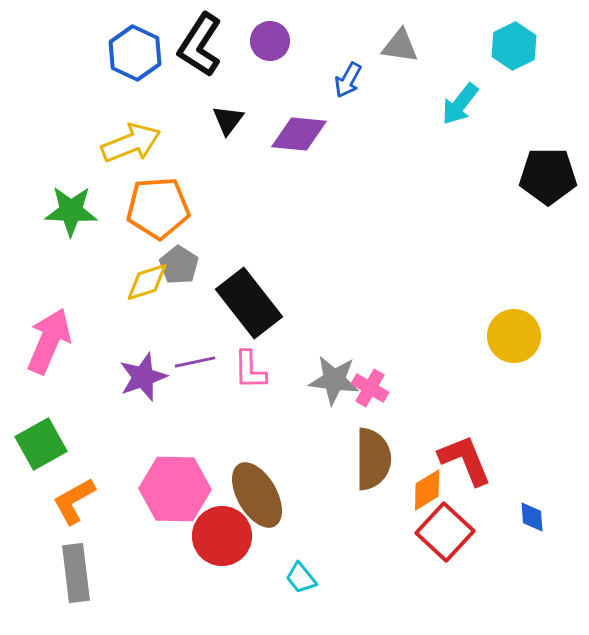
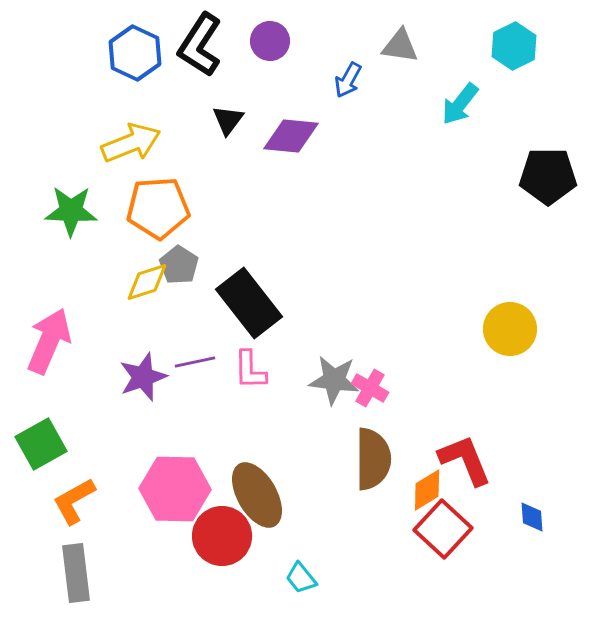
purple diamond: moved 8 px left, 2 px down
yellow circle: moved 4 px left, 7 px up
red square: moved 2 px left, 3 px up
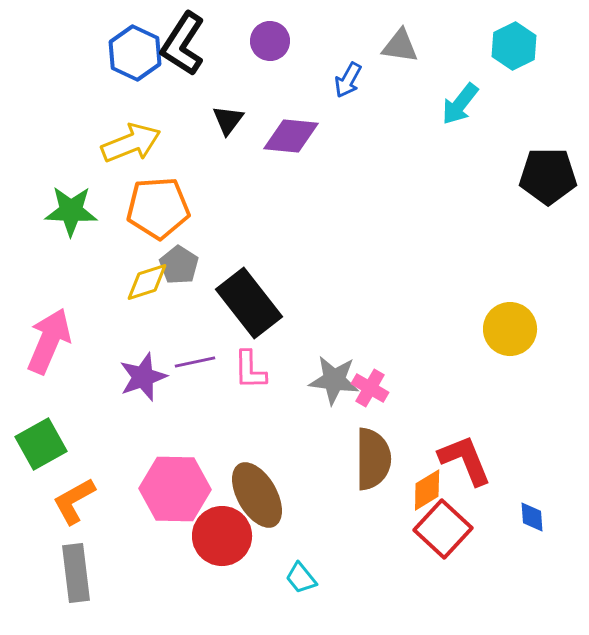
black L-shape: moved 17 px left, 1 px up
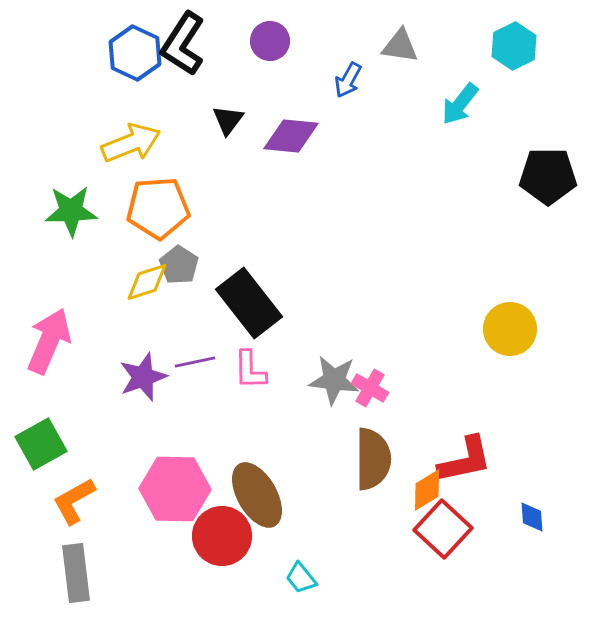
green star: rotated 4 degrees counterclockwise
red L-shape: rotated 100 degrees clockwise
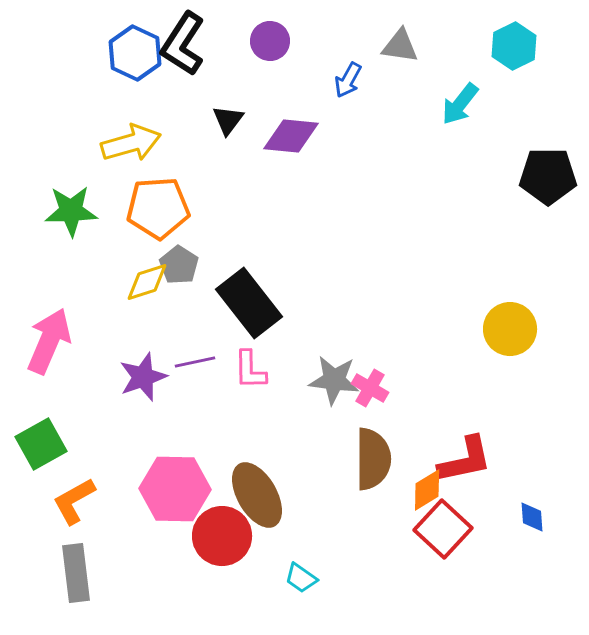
yellow arrow: rotated 6 degrees clockwise
cyan trapezoid: rotated 16 degrees counterclockwise
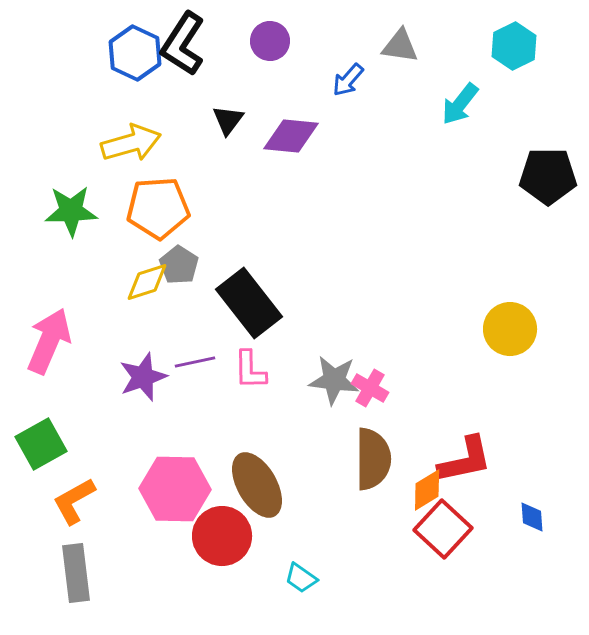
blue arrow: rotated 12 degrees clockwise
brown ellipse: moved 10 px up
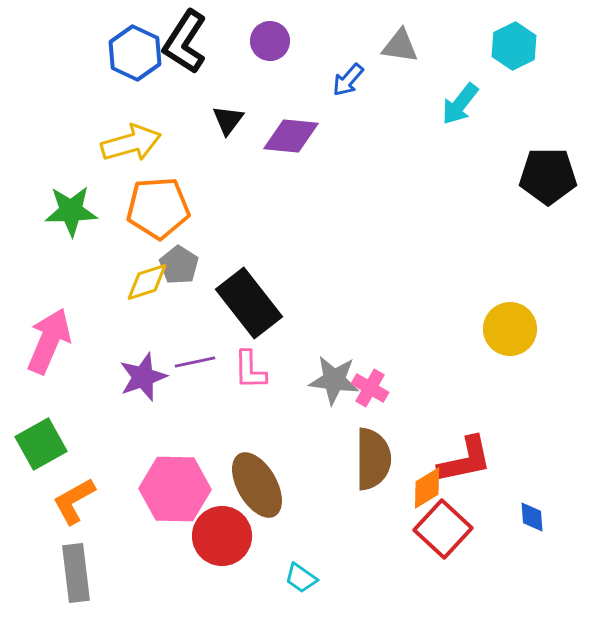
black L-shape: moved 2 px right, 2 px up
orange diamond: moved 2 px up
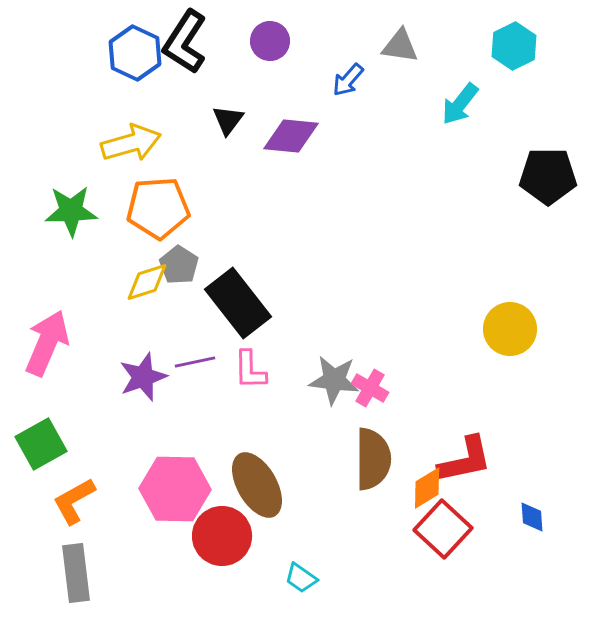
black rectangle: moved 11 px left
pink arrow: moved 2 px left, 2 px down
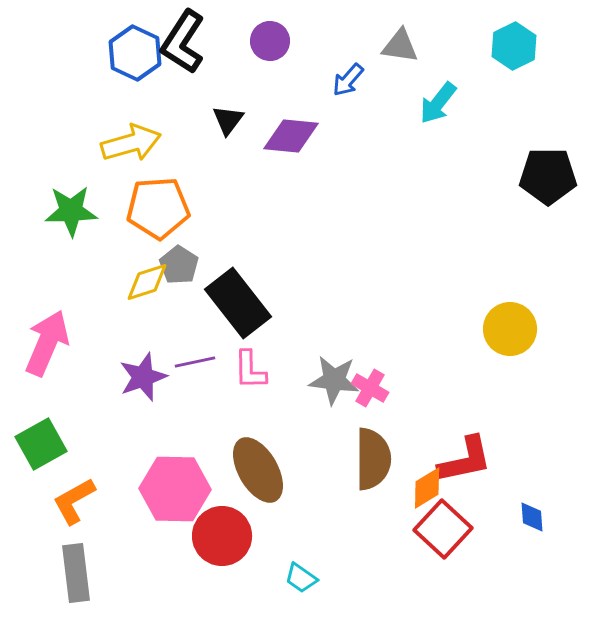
black L-shape: moved 2 px left
cyan arrow: moved 22 px left, 1 px up
brown ellipse: moved 1 px right, 15 px up
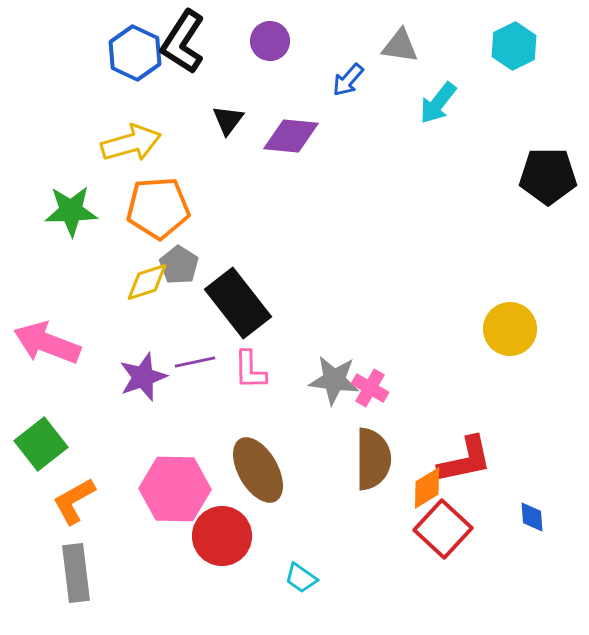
pink arrow: rotated 92 degrees counterclockwise
green square: rotated 9 degrees counterclockwise
